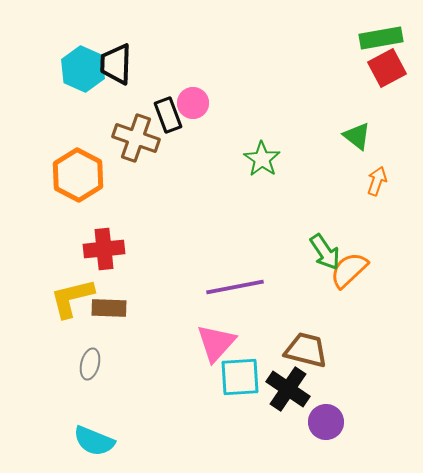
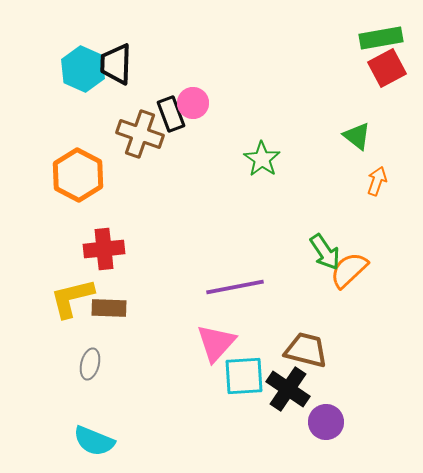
black rectangle: moved 3 px right, 1 px up
brown cross: moved 4 px right, 4 px up
cyan square: moved 4 px right, 1 px up
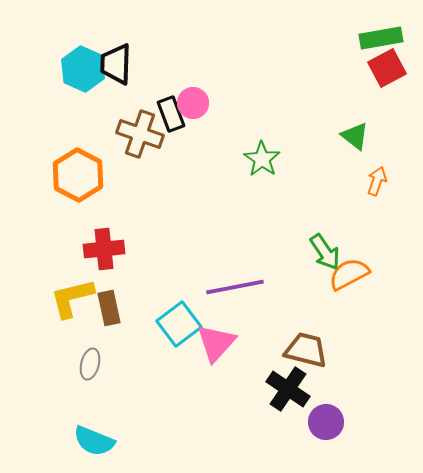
green triangle: moved 2 px left
orange semicircle: moved 4 px down; rotated 15 degrees clockwise
brown rectangle: rotated 76 degrees clockwise
cyan square: moved 65 px left, 52 px up; rotated 33 degrees counterclockwise
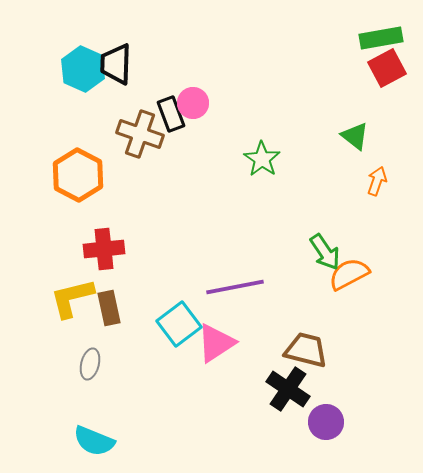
pink triangle: rotated 15 degrees clockwise
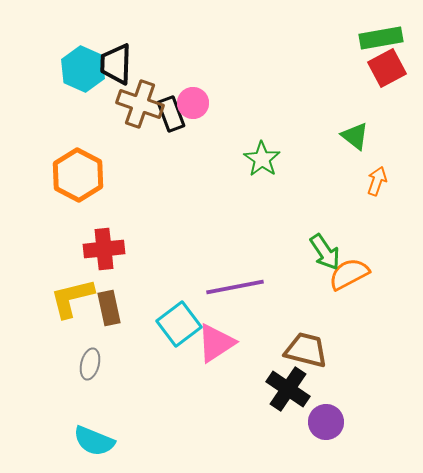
brown cross: moved 30 px up
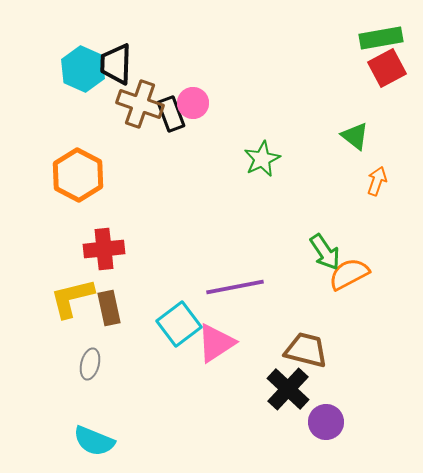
green star: rotated 12 degrees clockwise
black cross: rotated 9 degrees clockwise
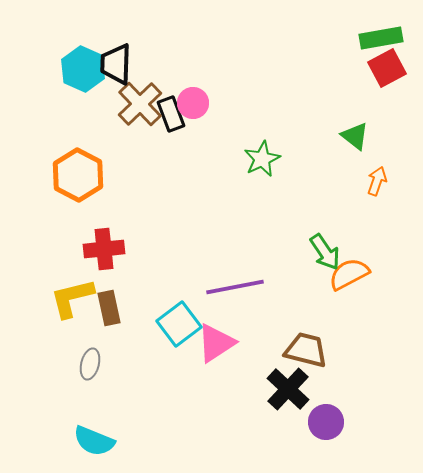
brown cross: rotated 27 degrees clockwise
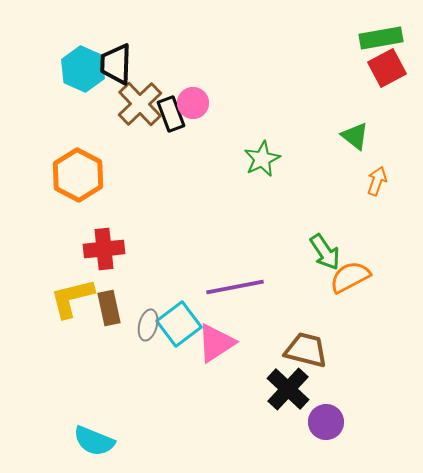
orange semicircle: moved 1 px right, 3 px down
gray ellipse: moved 58 px right, 39 px up
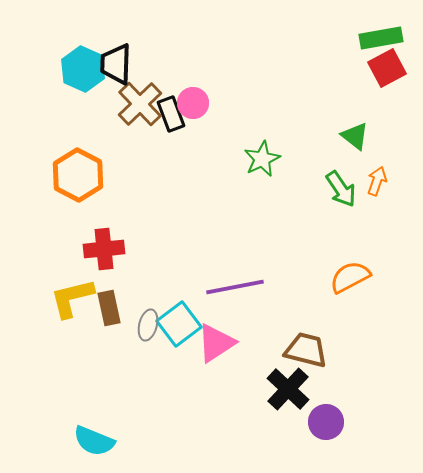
green arrow: moved 16 px right, 63 px up
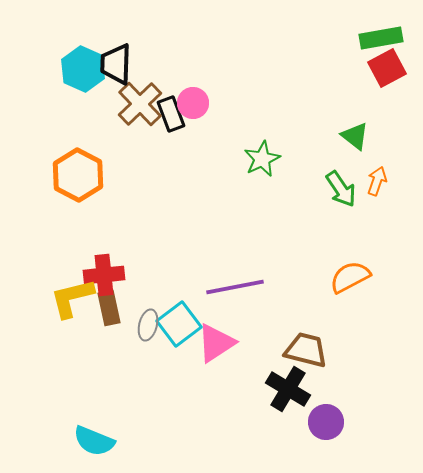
red cross: moved 26 px down
black cross: rotated 12 degrees counterclockwise
